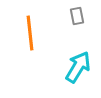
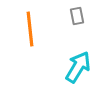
orange line: moved 4 px up
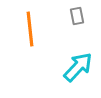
cyan arrow: rotated 12 degrees clockwise
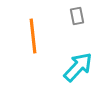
orange line: moved 3 px right, 7 px down
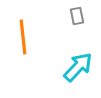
orange line: moved 10 px left, 1 px down
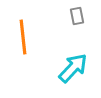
cyan arrow: moved 5 px left, 1 px down
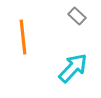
gray rectangle: rotated 36 degrees counterclockwise
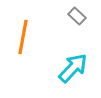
orange line: rotated 16 degrees clockwise
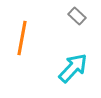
orange line: moved 1 px left, 1 px down
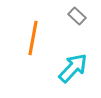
orange line: moved 11 px right
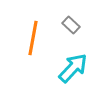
gray rectangle: moved 6 px left, 9 px down
